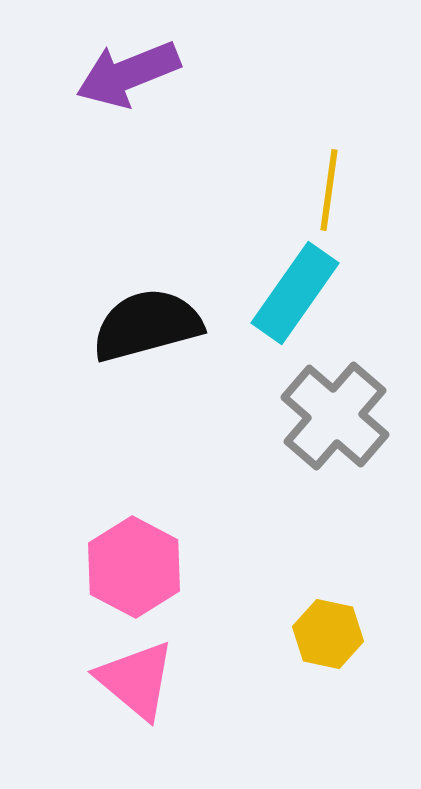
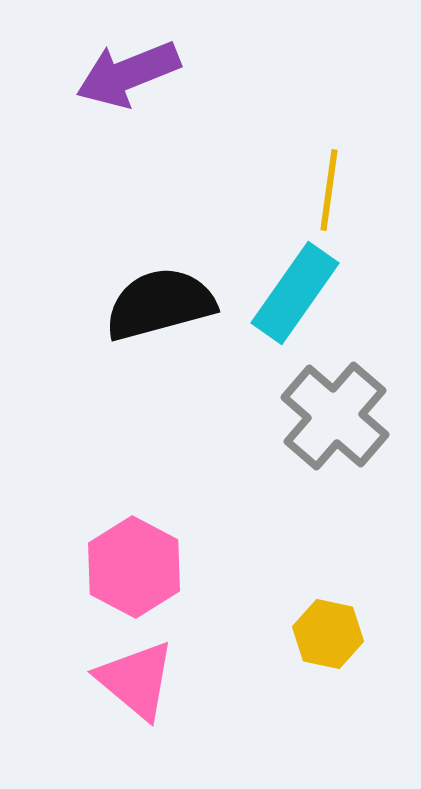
black semicircle: moved 13 px right, 21 px up
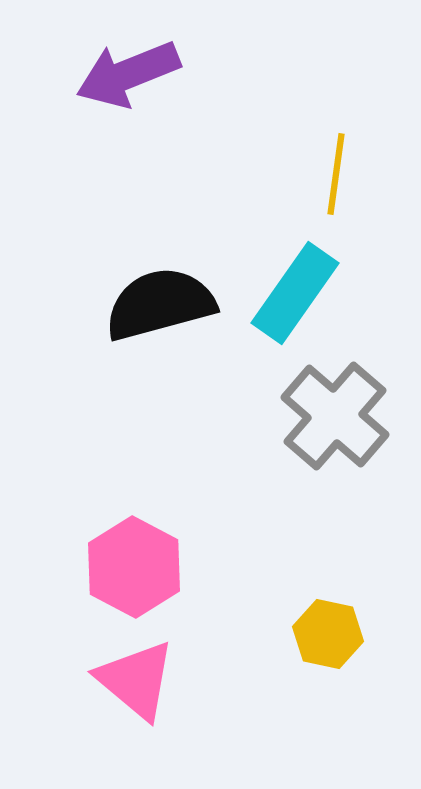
yellow line: moved 7 px right, 16 px up
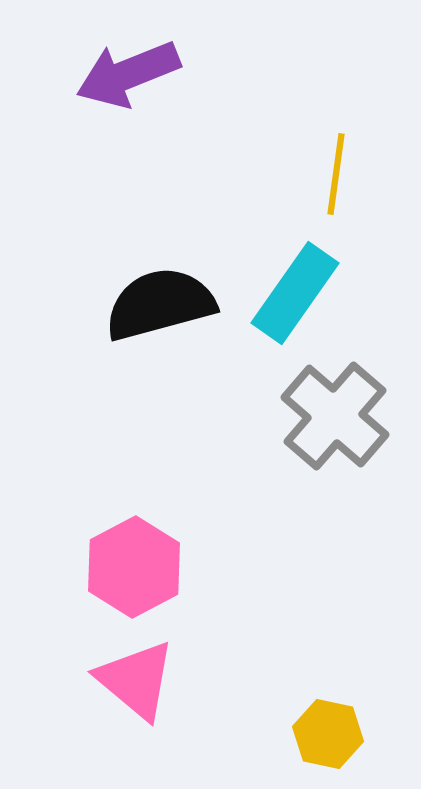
pink hexagon: rotated 4 degrees clockwise
yellow hexagon: moved 100 px down
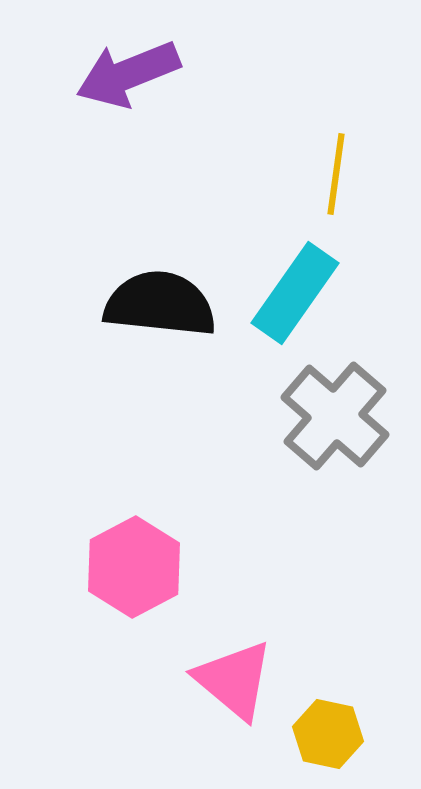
black semicircle: rotated 21 degrees clockwise
pink triangle: moved 98 px right
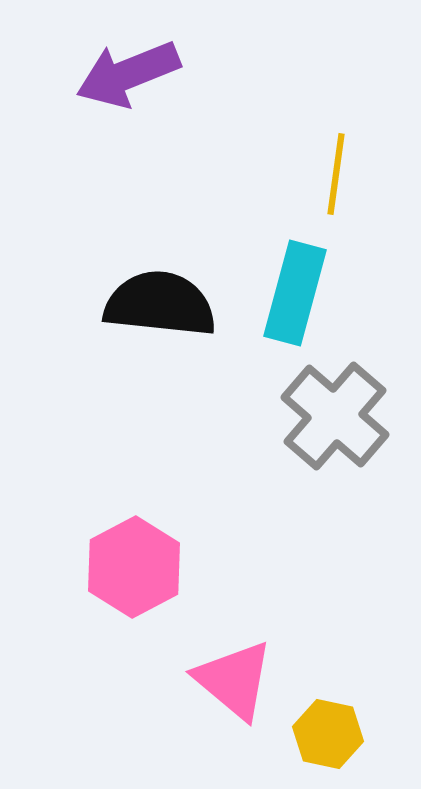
cyan rectangle: rotated 20 degrees counterclockwise
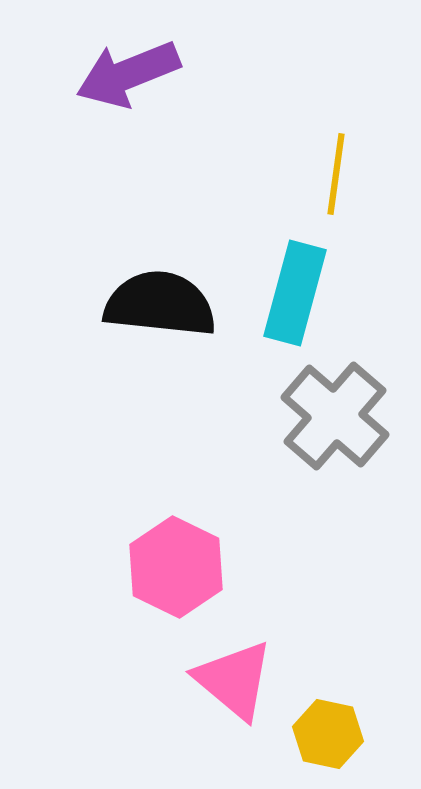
pink hexagon: moved 42 px right; rotated 6 degrees counterclockwise
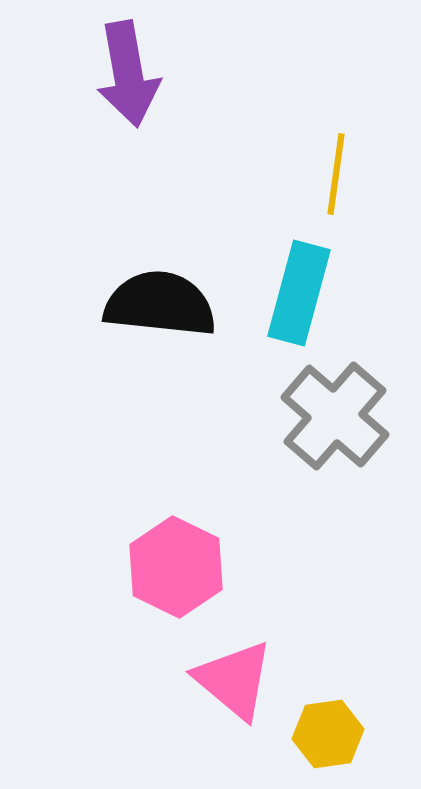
purple arrow: rotated 78 degrees counterclockwise
cyan rectangle: moved 4 px right
yellow hexagon: rotated 20 degrees counterclockwise
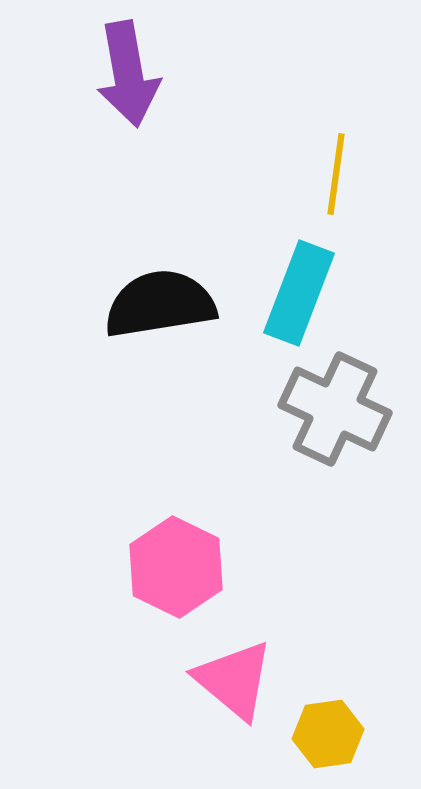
cyan rectangle: rotated 6 degrees clockwise
black semicircle: rotated 15 degrees counterclockwise
gray cross: moved 7 px up; rotated 16 degrees counterclockwise
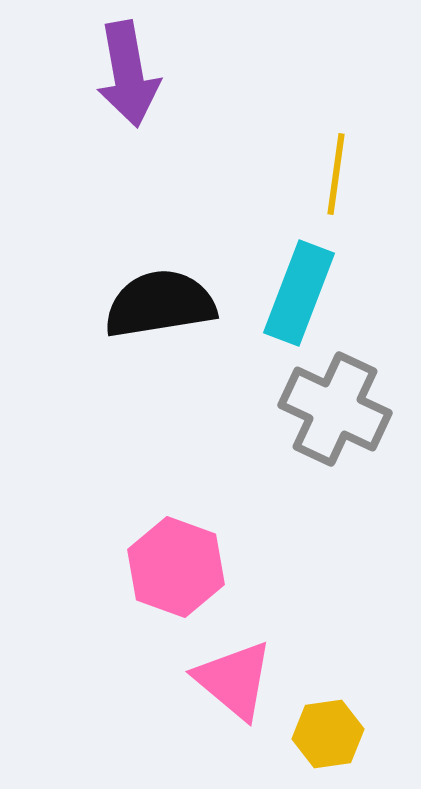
pink hexagon: rotated 6 degrees counterclockwise
